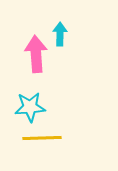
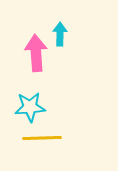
pink arrow: moved 1 px up
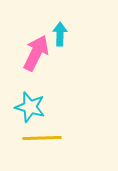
pink arrow: rotated 30 degrees clockwise
cyan star: rotated 20 degrees clockwise
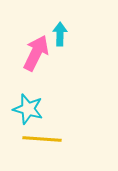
cyan star: moved 2 px left, 2 px down
yellow line: moved 1 px down; rotated 6 degrees clockwise
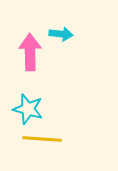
cyan arrow: moved 1 px right; rotated 95 degrees clockwise
pink arrow: moved 6 px left, 1 px up; rotated 27 degrees counterclockwise
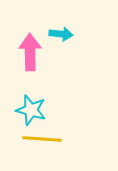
cyan star: moved 3 px right, 1 px down
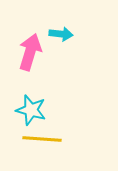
pink arrow: rotated 18 degrees clockwise
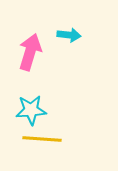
cyan arrow: moved 8 px right, 1 px down
cyan star: rotated 20 degrees counterclockwise
